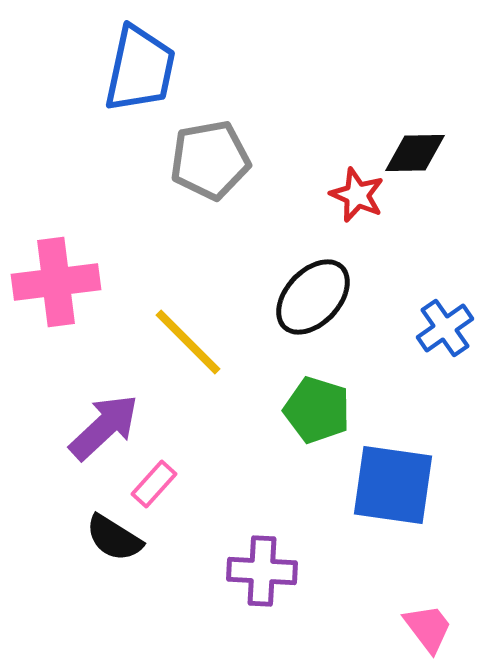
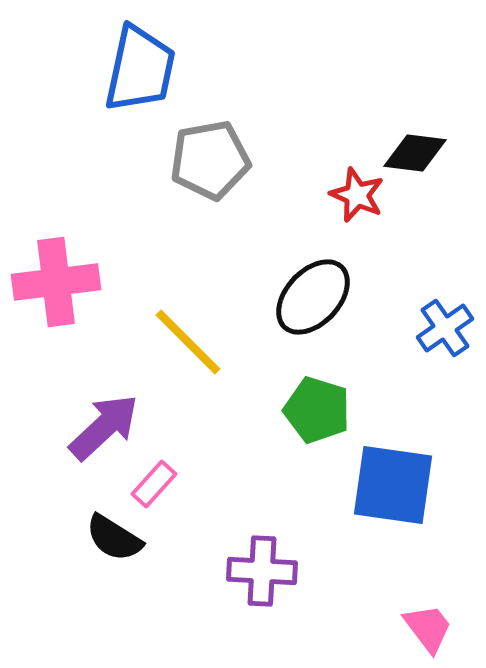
black diamond: rotated 8 degrees clockwise
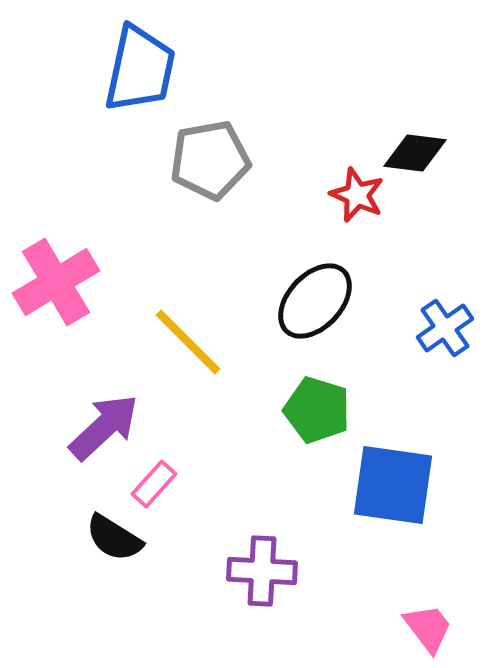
pink cross: rotated 24 degrees counterclockwise
black ellipse: moved 2 px right, 4 px down
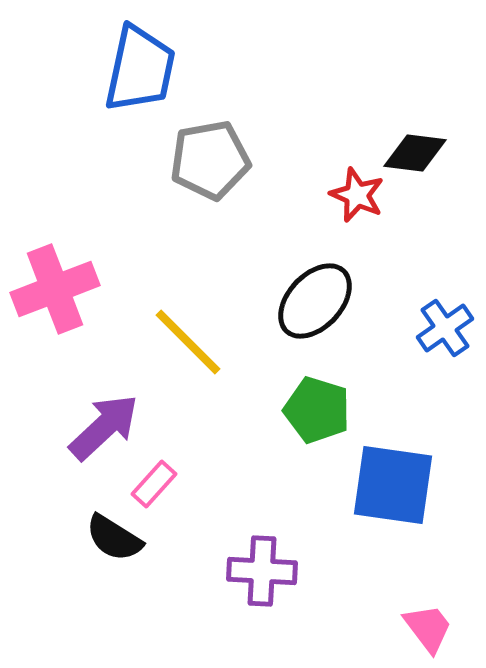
pink cross: moved 1 px left, 7 px down; rotated 10 degrees clockwise
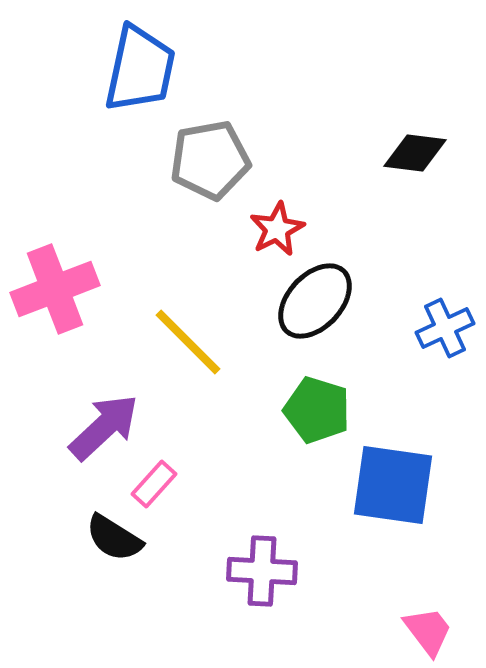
red star: moved 80 px left, 34 px down; rotated 22 degrees clockwise
blue cross: rotated 10 degrees clockwise
pink trapezoid: moved 3 px down
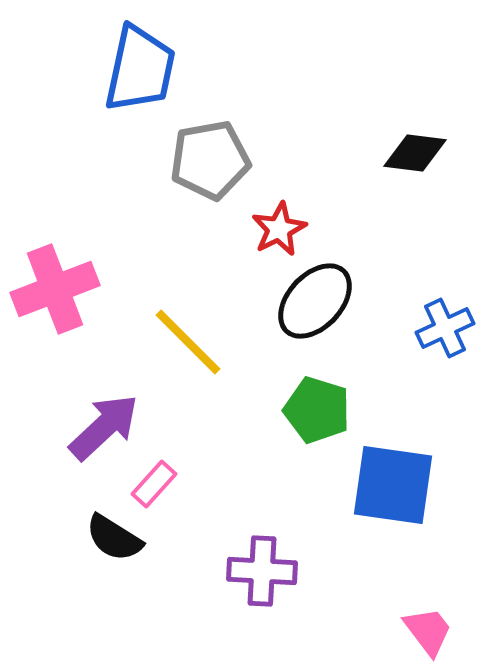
red star: moved 2 px right
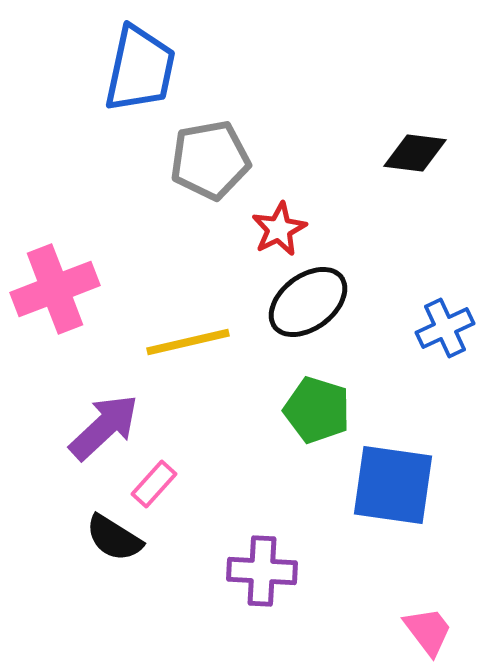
black ellipse: moved 7 px left, 1 px down; rotated 10 degrees clockwise
yellow line: rotated 58 degrees counterclockwise
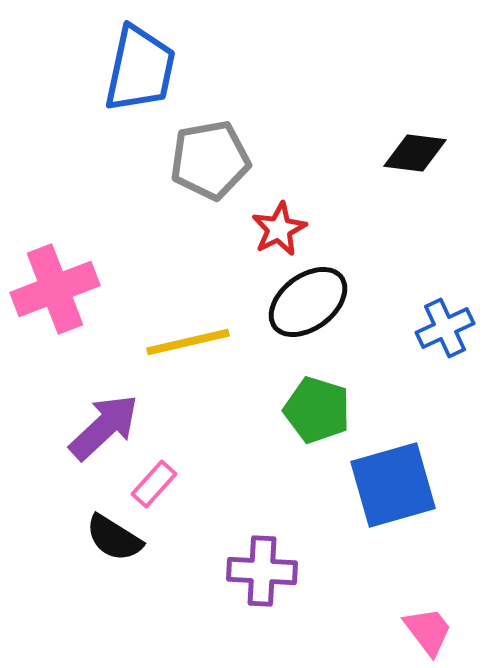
blue square: rotated 24 degrees counterclockwise
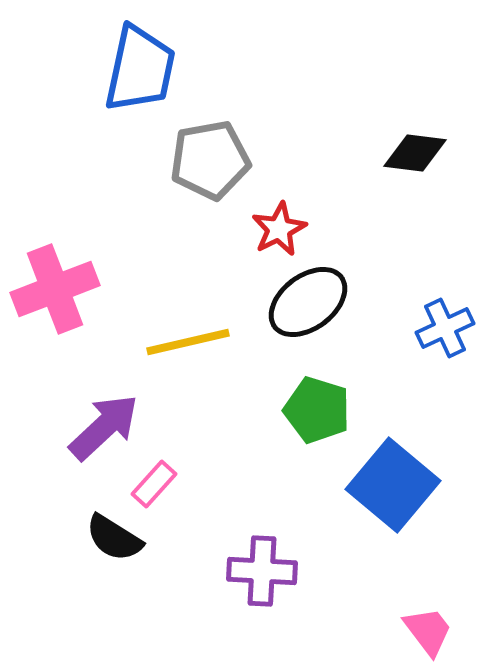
blue square: rotated 34 degrees counterclockwise
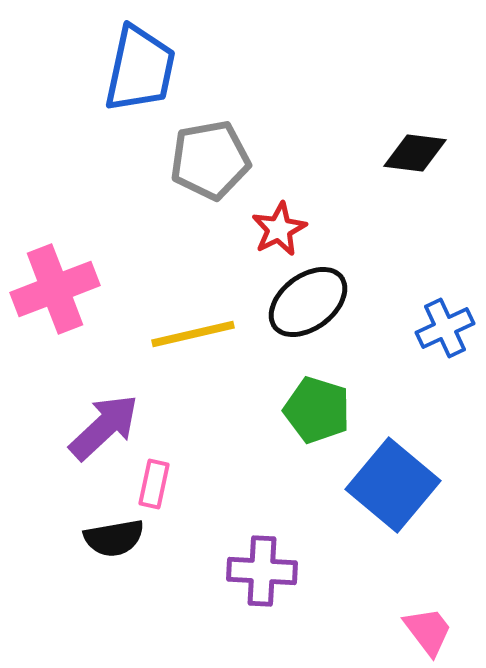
yellow line: moved 5 px right, 8 px up
pink rectangle: rotated 30 degrees counterclockwise
black semicircle: rotated 42 degrees counterclockwise
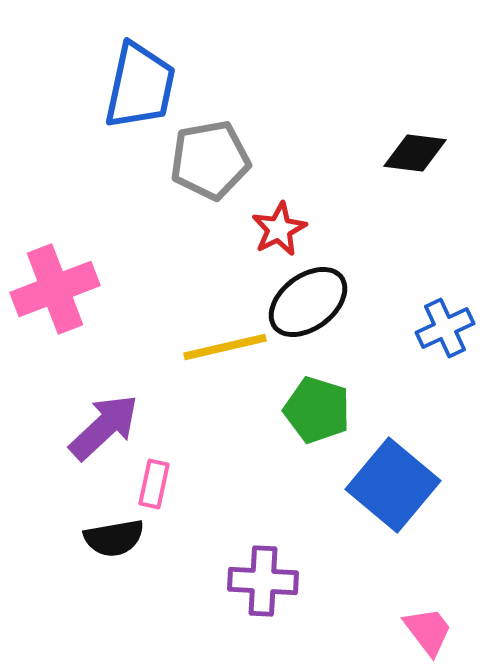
blue trapezoid: moved 17 px down
yellow line: moved 32 px right, 13 px down
purple cross: moved 1 px right, 10 px down
